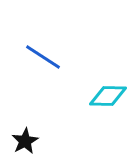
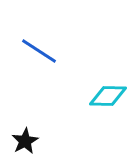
blue line: moved 4 px left, 6 px up
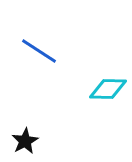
cyan diamond: moved 7 px up
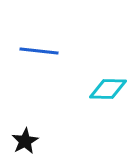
blue line: rotated 27 degrees counterclockwise
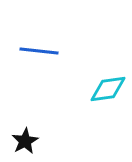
cyan diamond: rotated 9 degrees counterclockwise
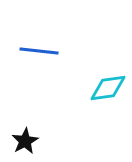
cyan diamond: moved 1 px up
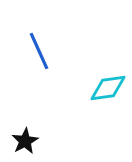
blue line: rotated 60 degrees clockwise
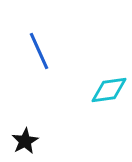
cyan diamond: moved 1 px right, 2 px down
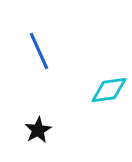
black star: moved 13 px right, 11 px up
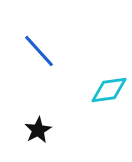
blue line: rotated 18 degrees counterclockwise
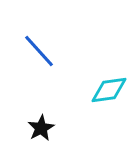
black star: moved 3 px right, 2 px up
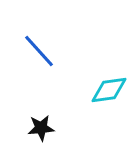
black star: rotated 24 degrees clockwise
